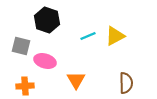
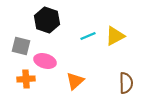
orange triangle: moved 1 px left, 1 px down; rotated 18 degrees clockwise
orange cross: moved 1 px right, 7 px up
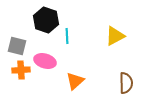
black hexagon: moved 1 px left
cyan line: moved 21 px left; rotated 70 degrees counterclockwise
gray square: moved 4 px left
orange cross: moved 5 px left, 9 px up
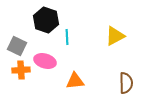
cyan line: moved 1 px down
gray square: rotated 12 degrees clockwise
orange triangle: rotated 36 degrees clockwise
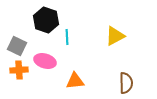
orange cross: moved 2 px left
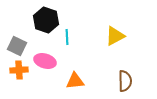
brown semicircle: moved 1 px left, 2 px up
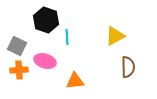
brown semicircle: moved 3 px right, 14 px up
